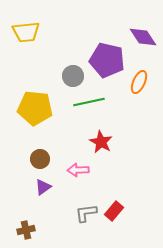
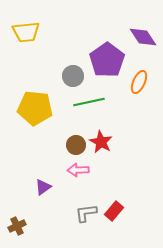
purple pentagon: rotated 24 degrees clockwise
brown circle: moved 36 px right, 14 px up
brown cross: moved 9 px left, 4 px up; rotated 12 degrees counterclockwise
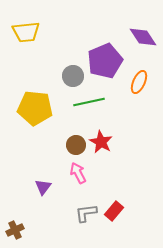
purple pentagon: moved 2 px left, 1 px down; rotated 12 degrees clockwise
pink arrow: moved 3 px down; rotated 65 degrees clockwise
purple triangle: rotated 18 degrees counterclockwise
brown cross: moved 2 px left, 4 px down
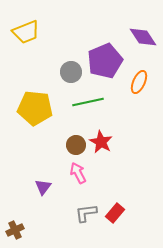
yellow trapezoid: rotated 16 degrees counterclockwise
gray circle: moved 2 px left, 4 px up
green line: moved 1 px left
red rectangle: moved 1 px right, 2 px down
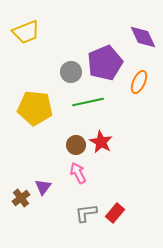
purple diamond: rotated 8 degrees clockwise
purple pentagon: moved 2 px down
brown cross: moved 6 px right, 32 px up; rotated 12 degrees counterclockwise
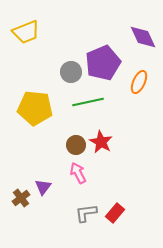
purple pentagon: moved 2 px left
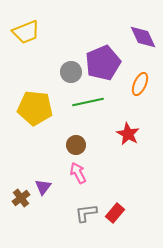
orange ellipse: moved 1 px right, 2 px down
red star: moved 27 px right, 8 px up
